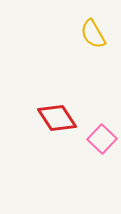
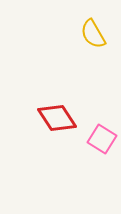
pink square: rotated 12 degrees counterclockwise
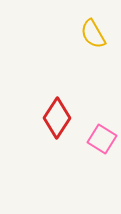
red diamond: rotated 66 degrees clockwise
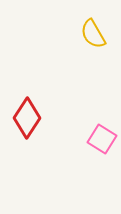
red diamond: moved 30 px left
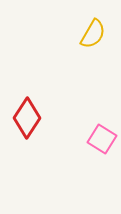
yellow semicircle: rotated 120 degrees counterclockwise
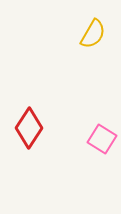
red diamond: moved 2 px right, 10 px down
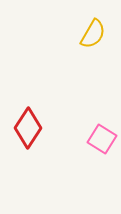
red diamond: moved 1 px left
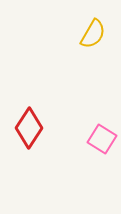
red diamond: moved 1 px right
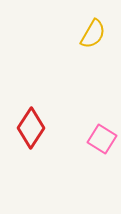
red diamond: moved 2 px right
